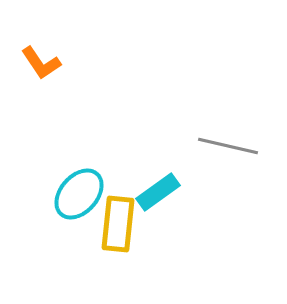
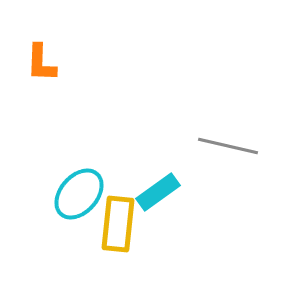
orange L-shape: rotated 36 degrees clockwise
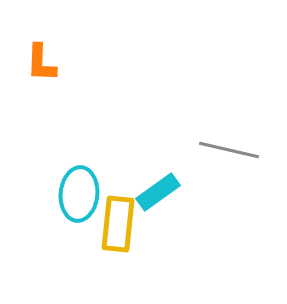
gray line: moved 1 px right, 4 px down
cyan ellipse: rotated 36 degrees counterclockwise
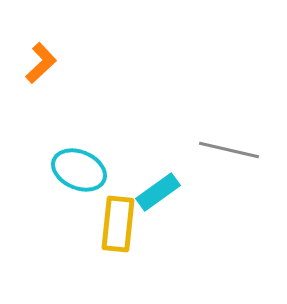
orange L-shape: rotated 135 degrees counterclockwise
cyan ellipse: moved 24 px up; rotated 72 degrees counterclockwise
